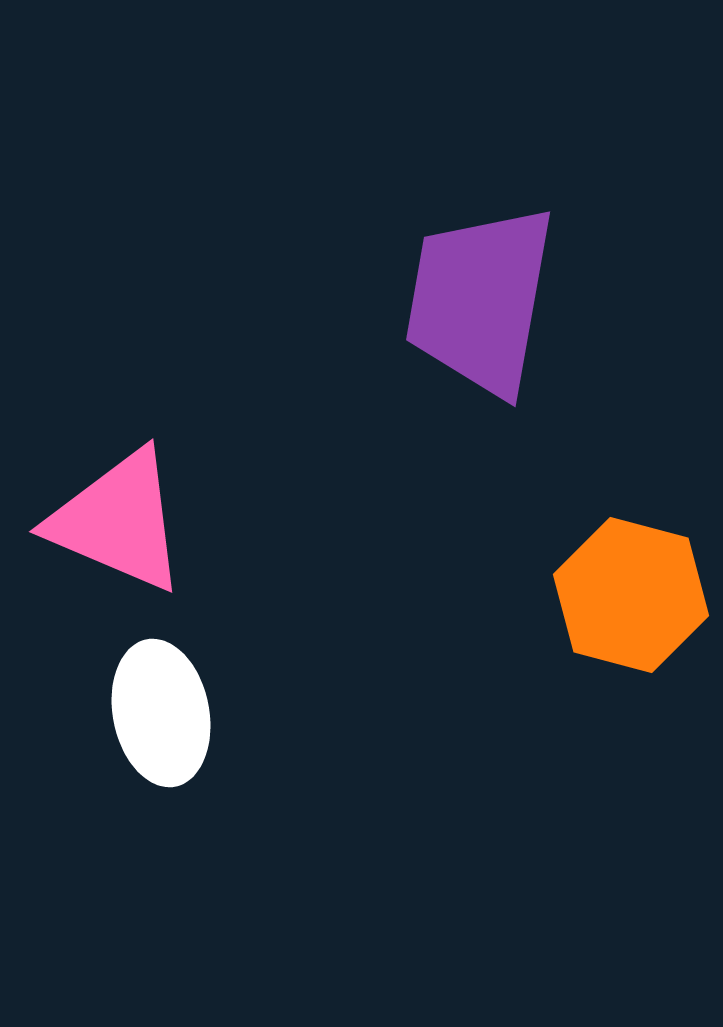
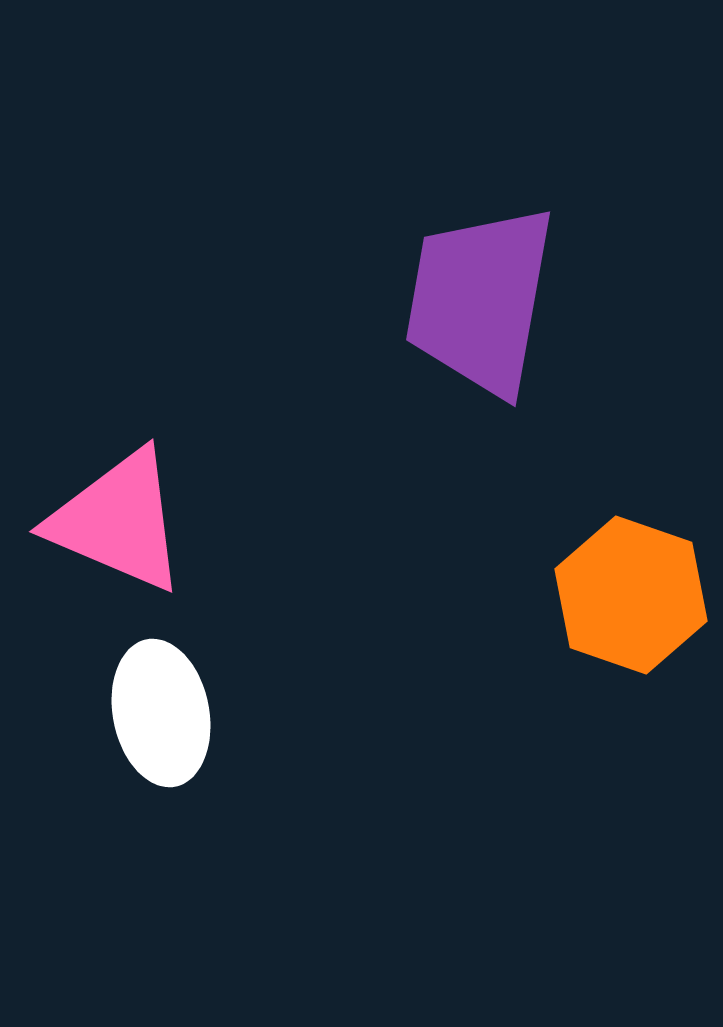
orange hexagon: rotated 4 degrees clockwise
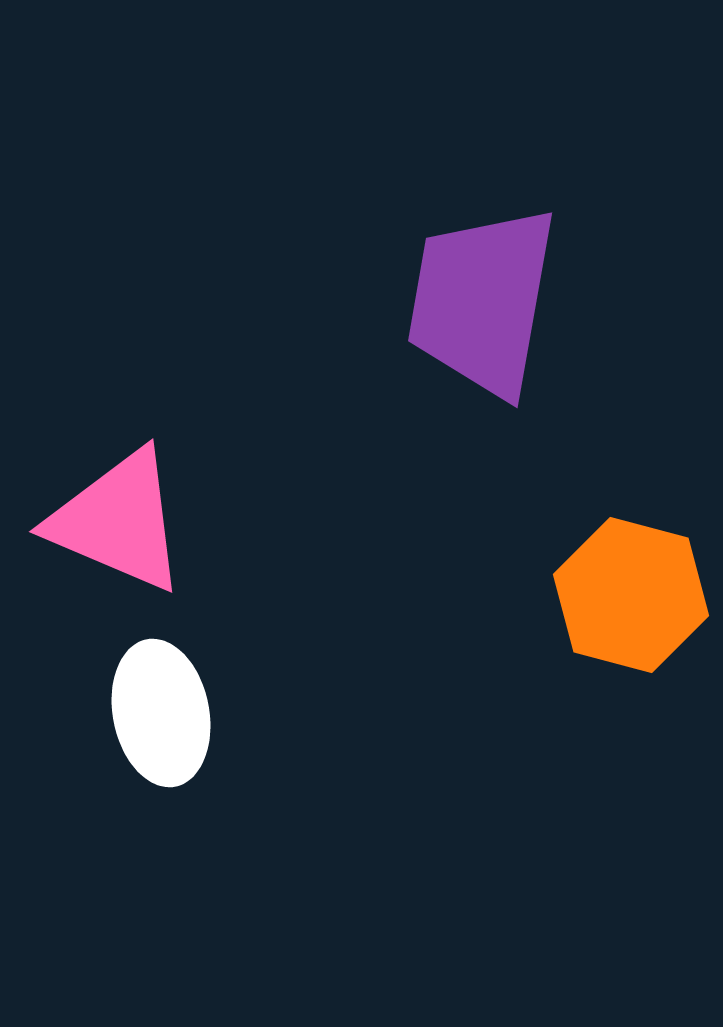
purple trapezoid: moved 2 px right, 1 px down
orange hexagon: rotated 4 degrees counterclockwise
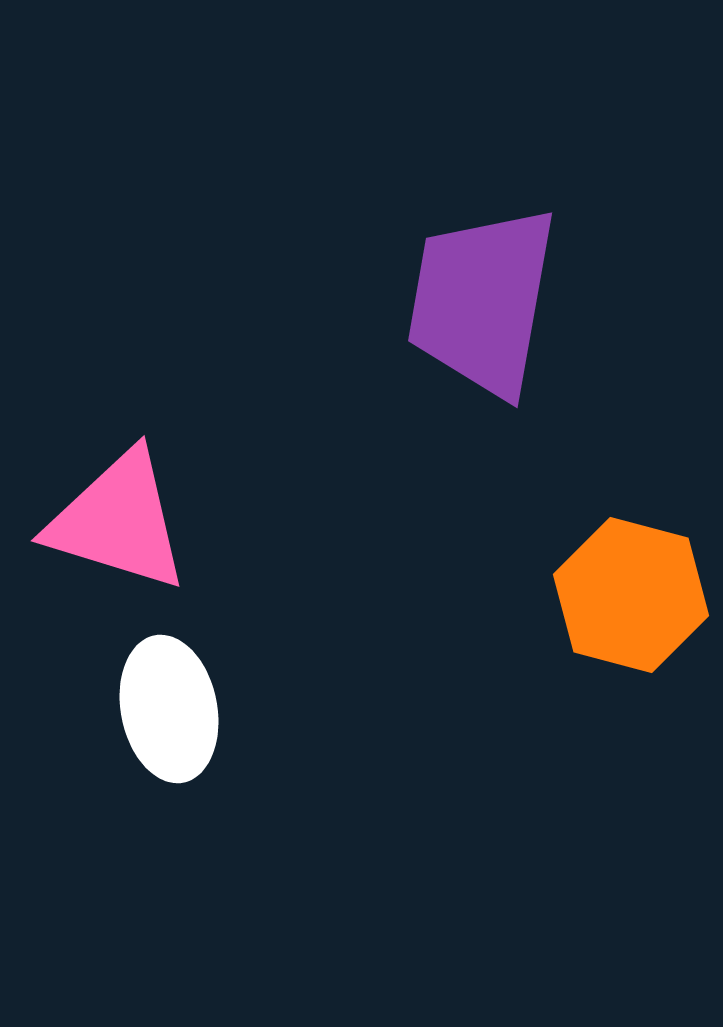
pink triangle: rotated 6 degrees counterclockwise
white ellipse: moved 8 px right, 4 px up
